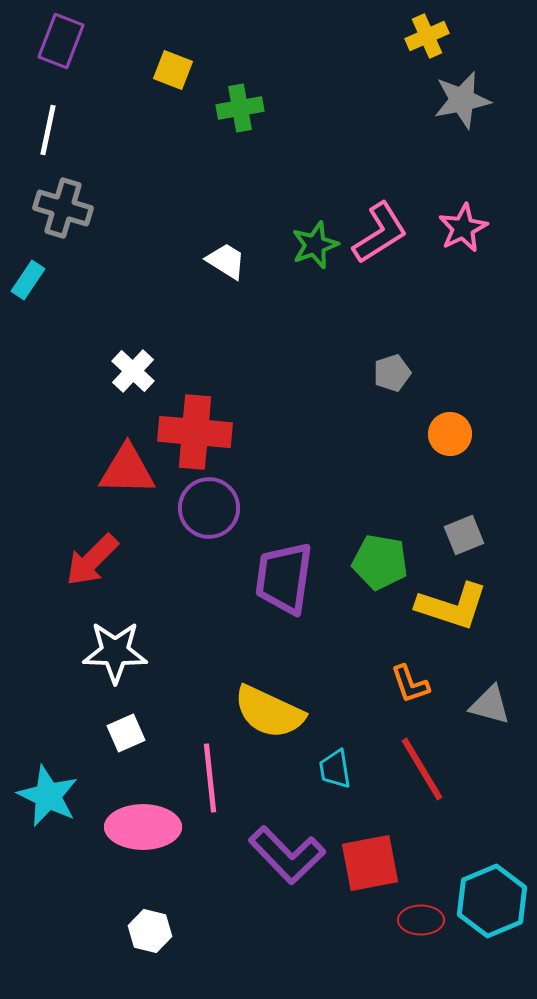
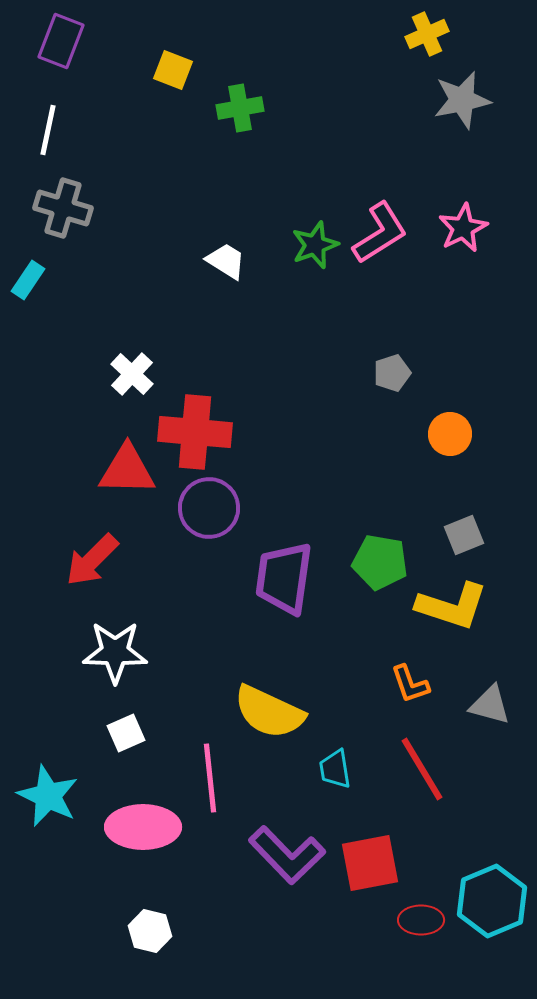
yellow cross: moved 2 px up
white cross: moved 1 px left, 3 px down
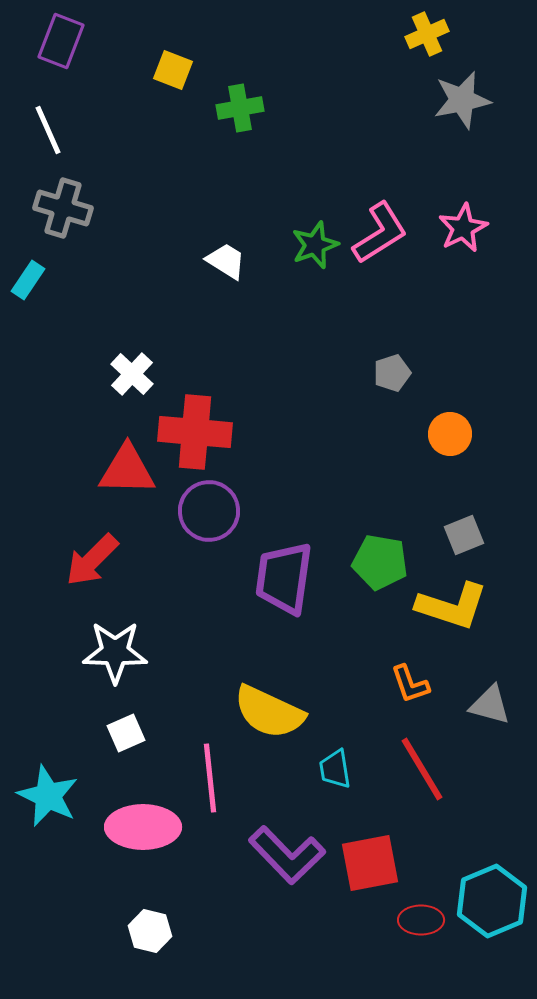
white line: rotated 36 degrees counterclockwise
purple circle: moved 3 px down
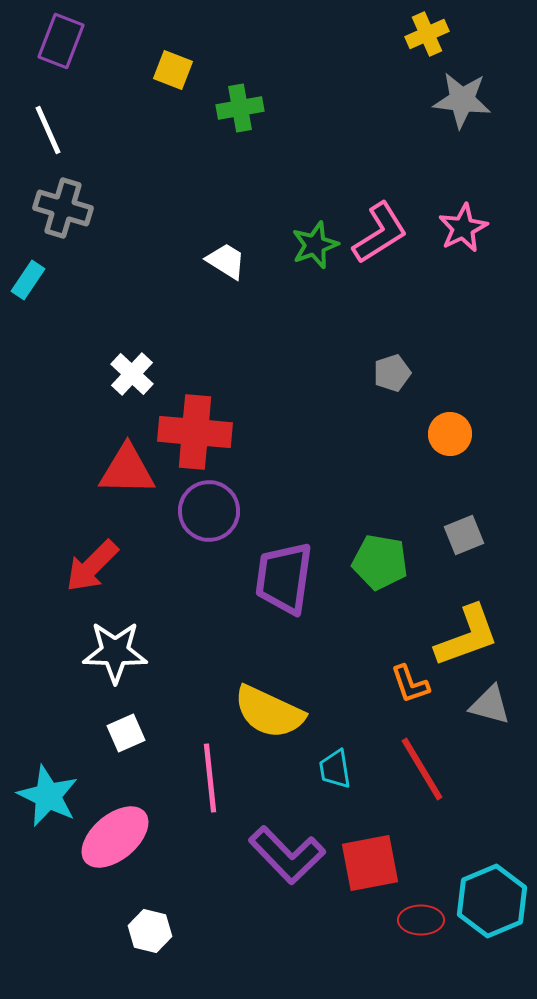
gray star: rotated 18 degrees clockwise
red arrow: moved 6 px down
yellow L-shape: moved 15 px right, 30 px down; rotated 38 degrees counterclockwise
pink ellipse: moved 28 px left, 10 px down; rotated 40 degrees counterclockwise
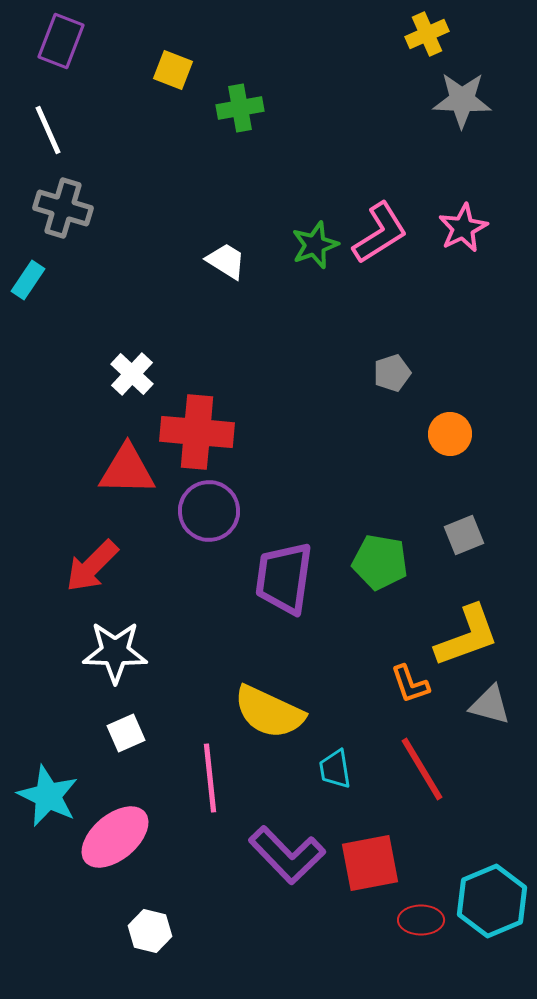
gray star: rotated 4 degrees counterclockwise
red cross: moved 2 px right
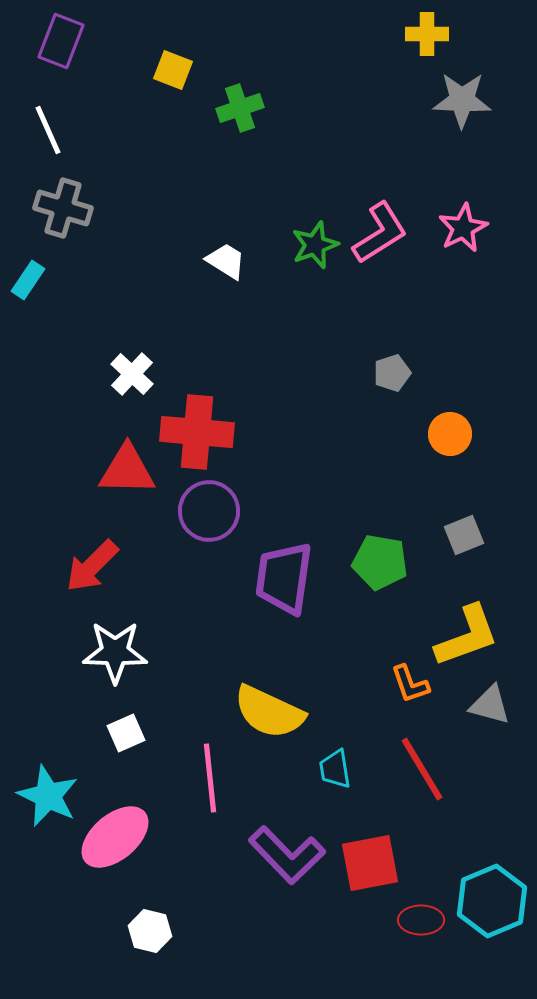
yellow cross: rotated 24 degrees clockwise
green cross: rotated 9 degrees counterclockwise
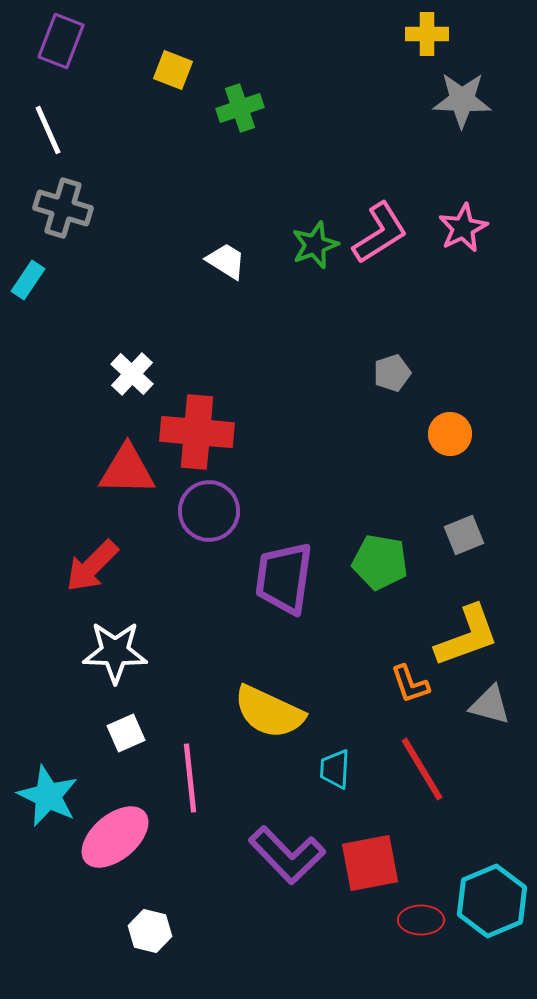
cyan trapezoid: rotated 12 degrees clockwise
pink line: moved 20 px left
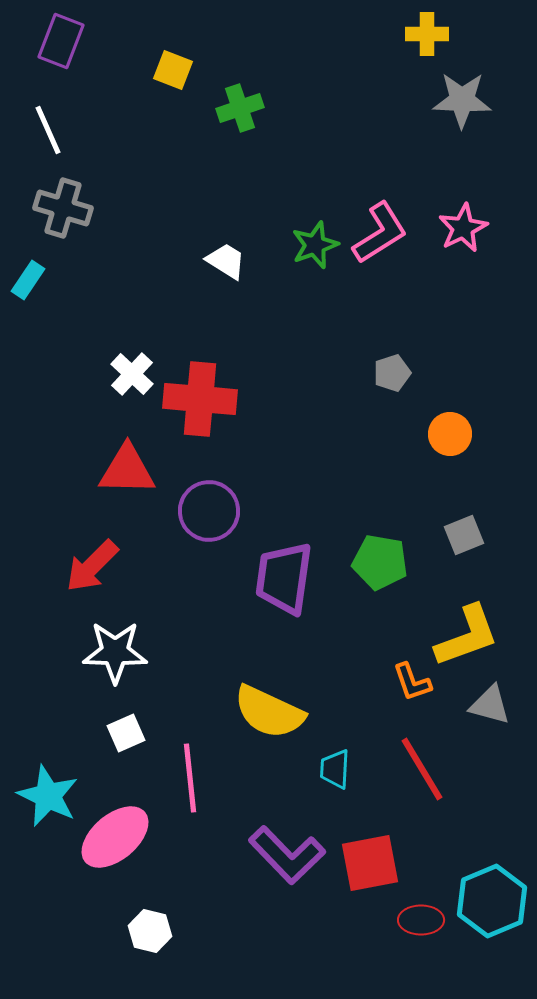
red cross: moved 3 px right, 33 px up
orange L-shape: moved 2 px right, 2 px up
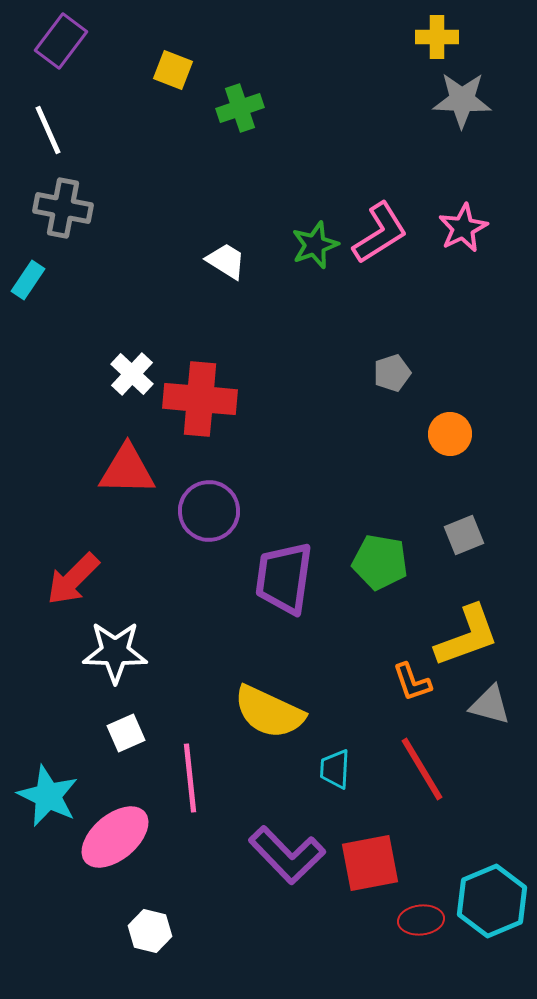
yellow cross: moved 10 px right, 3 px down
purple rectangle: rotated 16 degrees clockwise
gray cross: rotated 6 degrees counterclockwise
red arrow: moved 19 px left, 13 px down
red ellipse: rotated 6 degrees counterclockwise
